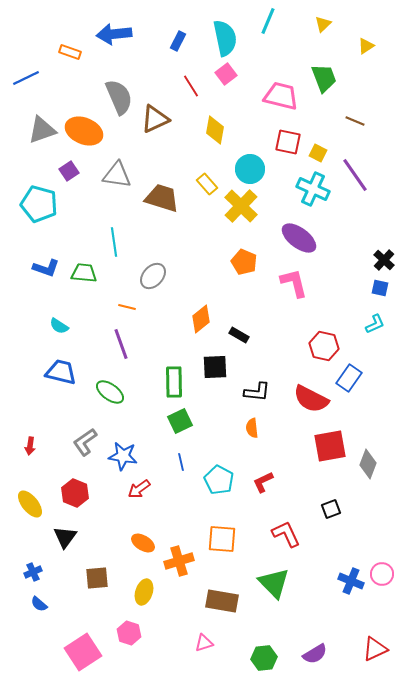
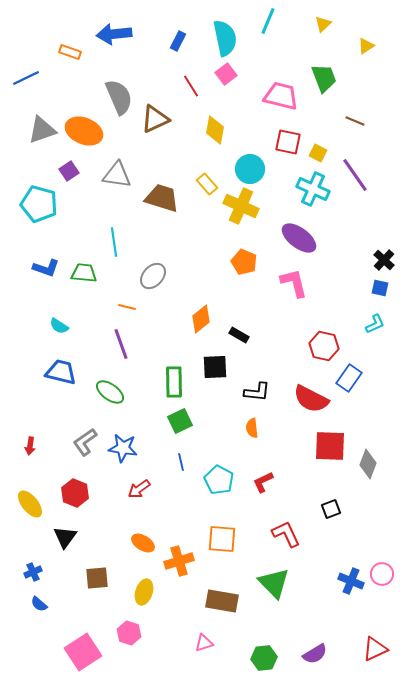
yellow cross at (241, 206): rotated 20 degrees counterclockwise
red square at (330, 446): rotated 12 degrees clockwise
blue star at (123, 456): moved 8 px up
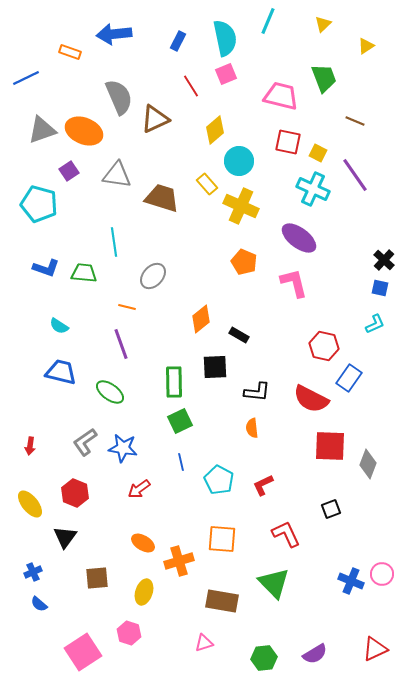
pink square at (226, 74): rotated 15 degrees clockwise
yellow diamond at (215, 130): rotated 40 degrees clockwise
cyan circle at (250, 169): moved 11 px left, 8 px up
red L-shape at (263, 482): moved 3 px down
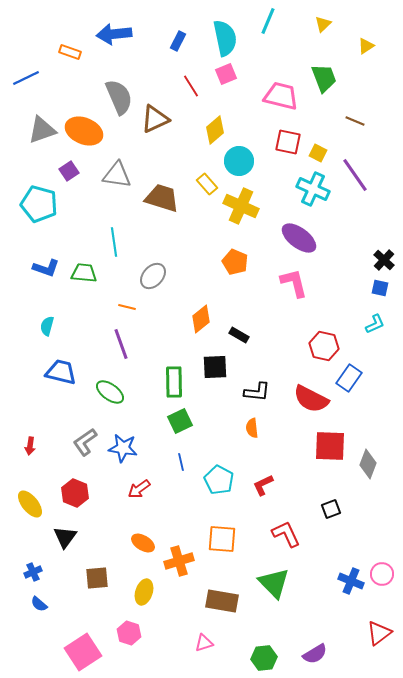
orange pentagon at (244, 262): moved 9 px left
cyan semicircle at (59, 326): moved 12 px left; rotated 72 degrees clockwise
red triangle at (375, 649): moved 4 px right, 16 px up; rotated 12 degrees counterclockwise
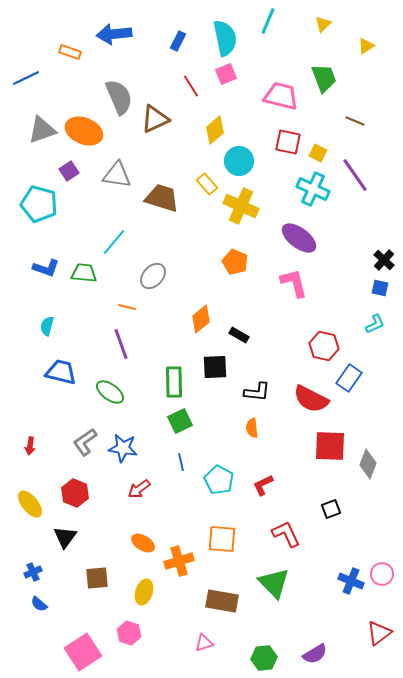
cyan line at (114, 242): rotated 48 degrees clockwise
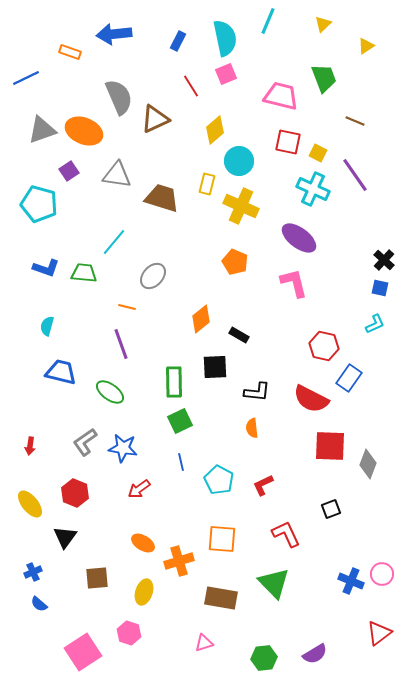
yellow rectangle at (207, 184): rotated 55 degrees clockwise
brown rectangle at (222, 601): moved 1 px left, 3 px up
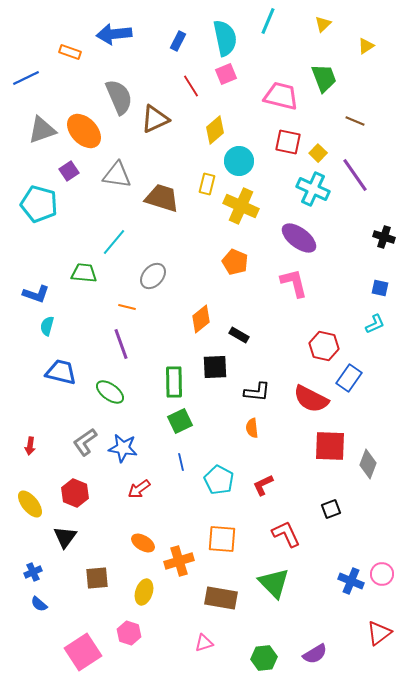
orange ellipse at (84, 131): rotated 24 degrees clockwise
yellow square at (318, 153): rotated 18 degrees clockwise
black cross at (384, 260): moved 23 px up; rotated 25 degrees counterclockwise
blue L-shape at (46, 268): moved 10 px left, 26 px down
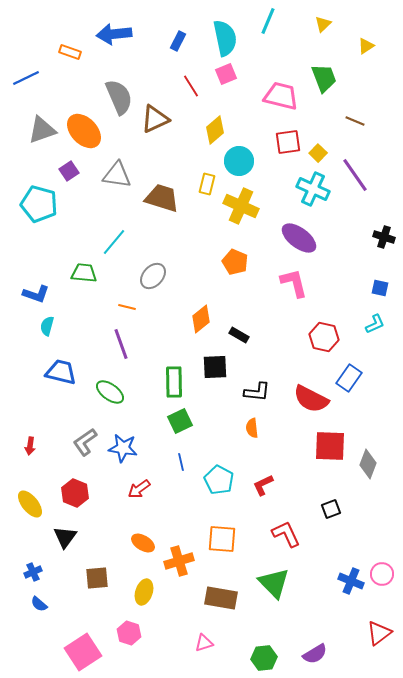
red square at (288, 142): rotated 20 degrees counterclockwise
red hexagon at (324, 346): moved 9 px up
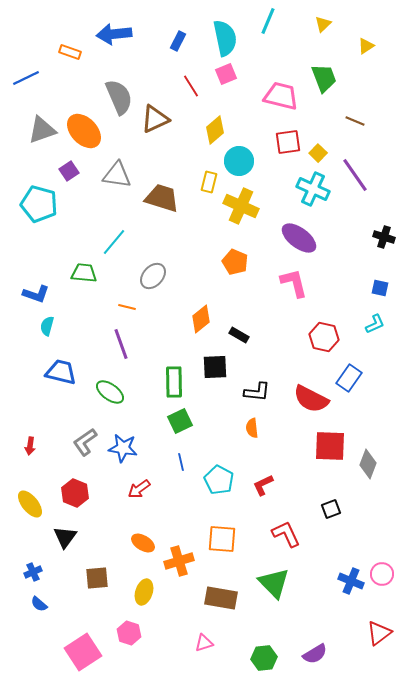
yellow rectangle at (207, 184): moved 2 px right, 2 px up
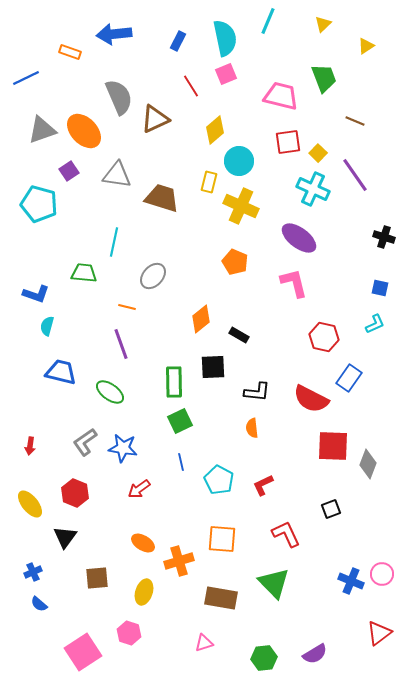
cyan line at (114, 242): rotated 28 degrees counterclockwise
black square at (215, 367): moved 2 px left
red square at (330, 446): moved 3 px right
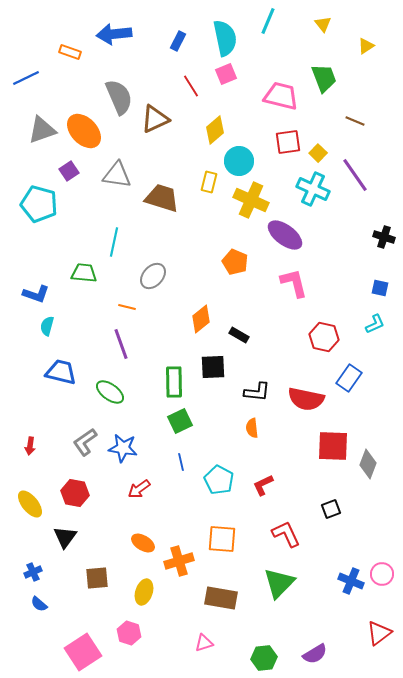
yellow triangle at (323, 24): rotated 24 degrees counterclockwise
yellow cross at (241, 206): moved 10 px right, 6 px up
purple ellipse at (299, 238): moved 14 px left, 3 px up
red semicircle at (311, 399): moved 5 px left; rotated 15 degrees counterclockwise
red hexagon at (75, 493): rotated 12 degrees counterclockwise
green triangle at (274, 583): moved 5 px right; rotated 28 degrees clockwise
